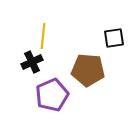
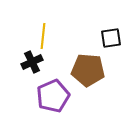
black square: moved 3 px left
purple pentagon: moved 1 px right, 1 px down
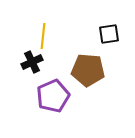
black square: moved 2 px left, 4 px up
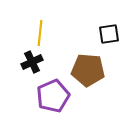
yellow line: moved 3 px left, 3 px up
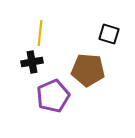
black square: rotated 25 degrees clockwise
black cross: rotated 15 degrees clockwise
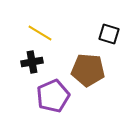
yellow line: rotated 65 degrees counterclockwise
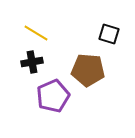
yellow line: moved 4 px left
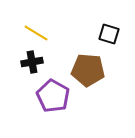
purple pentagon: rotated 20 degrees counterclockwise
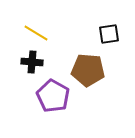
black square: rotated 25 degrees counterclockwise
black cross: rotated 15 degrees clockwise
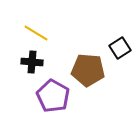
black square: moved 11 px right, 14 px down; rotated 25 degrees counterclockwise
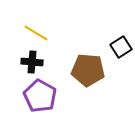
black square: moved 1 px right, 1 px up
purple pentagon: moved 13 px left
